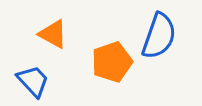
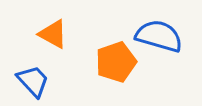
blue semicircle: rotated 93 degrees counterclockwise
orange pentagon: moved 4 px right
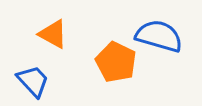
orange pentagon: rotated 27 degrees counterclockwise
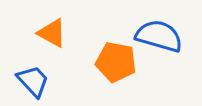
orange triangle: moved 1 px left, 1 px up
orange pentagon: rotated 15 degrees counterclockwise
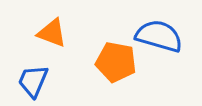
orange triangle: rotated 8 degrees counterclockwise
blue trapezoid: rotated 114 degrees counterclockwise
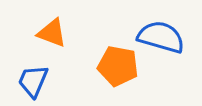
blue semicircle: moved 2 px right, 1 px down
orange pentagon: moved 2 px right, 4 px down
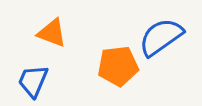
blue semicircle: rotated 51 degrees counterclockwise
orange pentagon: rotated 18 degrees counterclockwise
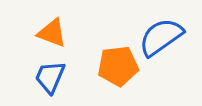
blue trapezoid: moved 17 px right, 4 px up
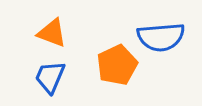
blue semicircle: rotated 150 degrees counterclockwise
orange pentagon: moved 1 px left, 1 px up; rotated 18 degrees counterclockwise
